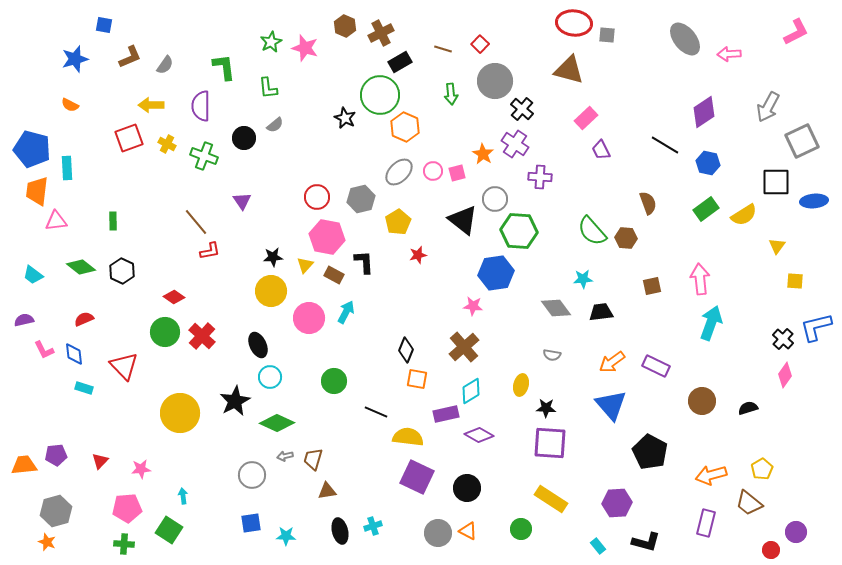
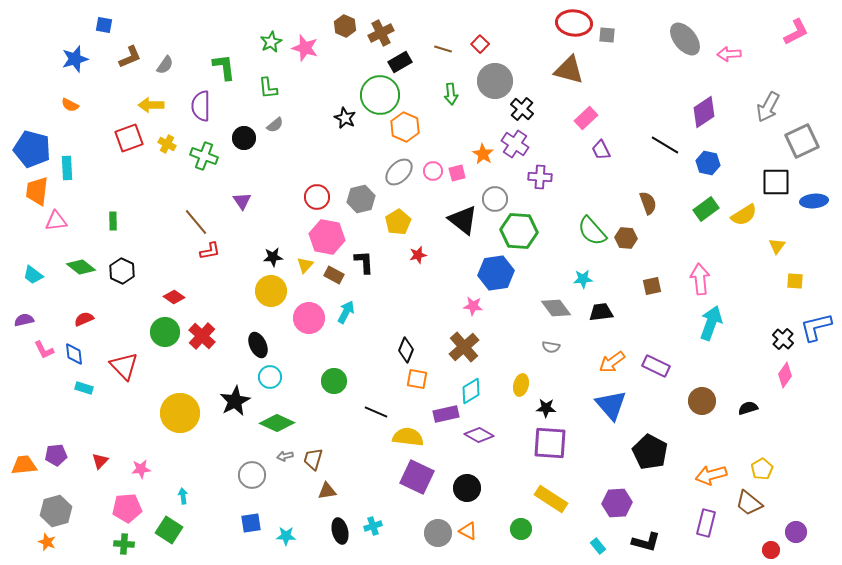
gray semicircle at (552, 355): moved 1 px left, 8 px up
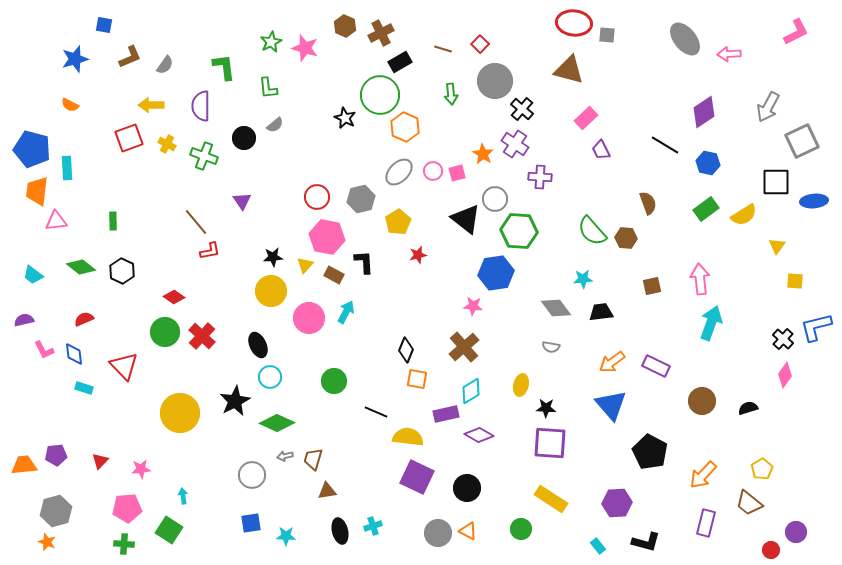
black triangle at (463, 220): moved 3 px right, 1 px up
orange arrow at (711, 475): moved 8 px left; rotated 32 degrees counterclockwise
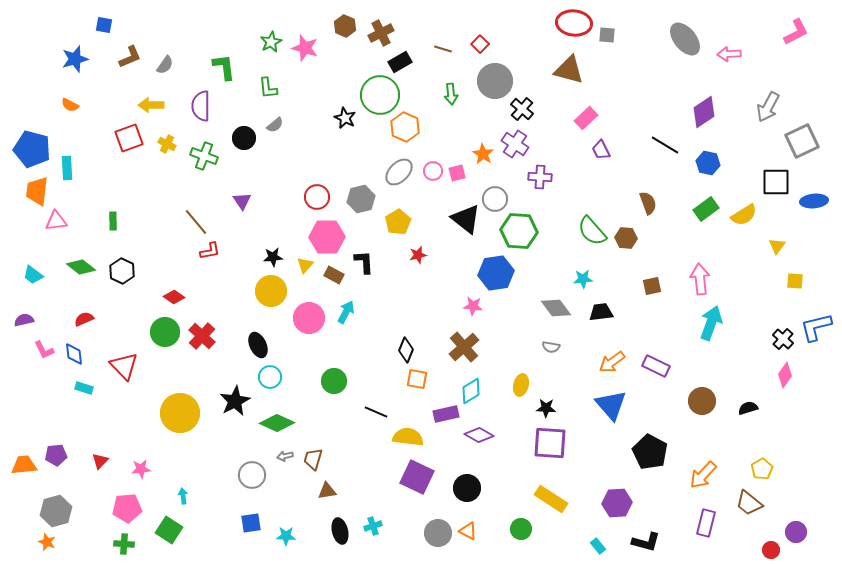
pink hexagon at (327, 237): rotated 12 degrees counterclockwise
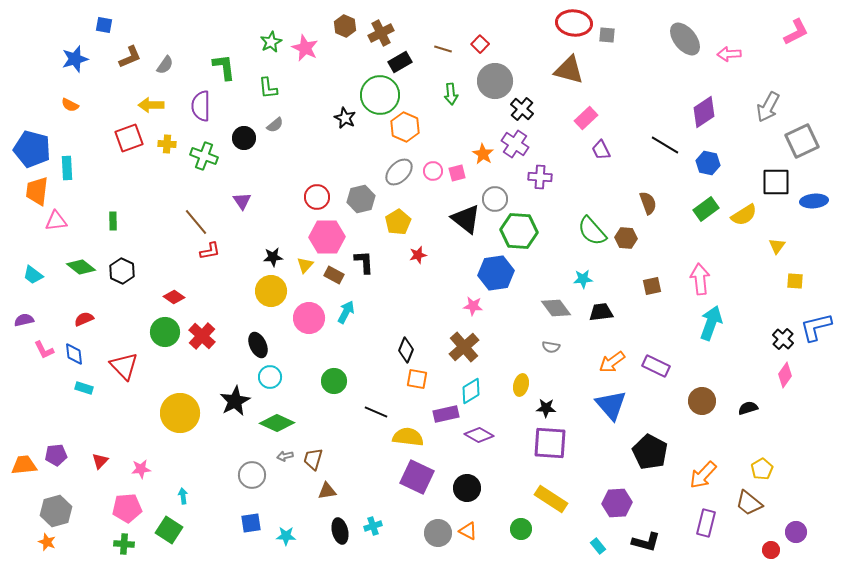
pink star at (305, 48): rotated 8 degrees clockwise
yellow cross at (167, 144): rotated 24 degrees counterclockwise
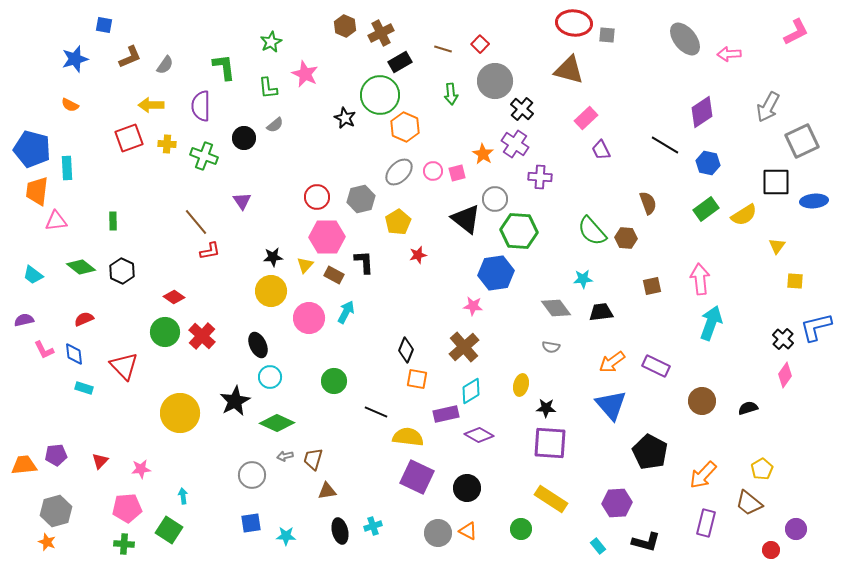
pink star at (305, 48): moved 26 px down
purple diamond at (704, 112): moved 2 px left
purple circle at (796, 532): moved 3 px up
